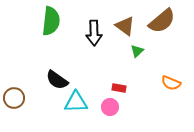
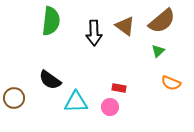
green triangle: moved 21 px right
black semicircle: moved 7 px left
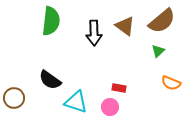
cyan triangle: rotated 20 degrees clockwise
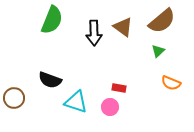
green semicircle: moved 1 px right, 1 px up; rotated 16 degrees clockwise
brown triangle: moved 2 px left, 1 px down
black semicircle: rotated 15 degrees counterclockwise
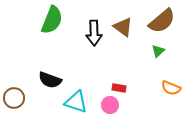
orange semicircle: moved 5 px down
pink circle: moved 2 px up
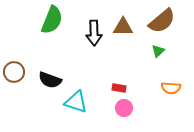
brown triangle: rotated 35 degrees counterclockwise
orange semicircle: rotated 18 degrees counterclockwise
brown circle: moved 26 px up
pink circle: moved 14 px right, 3 px down
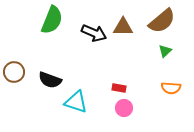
black arrow: rotated 65 degrees counterclockwise
green triangle: moved 7 px right
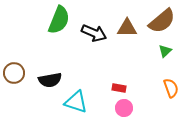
green semicircle: moved 7 px right
brown triangle: moved 4 px right, 1 px down
brown circle: moved 1 px down
black semicircle: rotated 30 degrees counterclockwise
orange semicircle: rotated 114 degrees counterclockwise
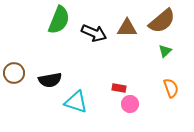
pink circle: moved 6 px right, 4 px up
